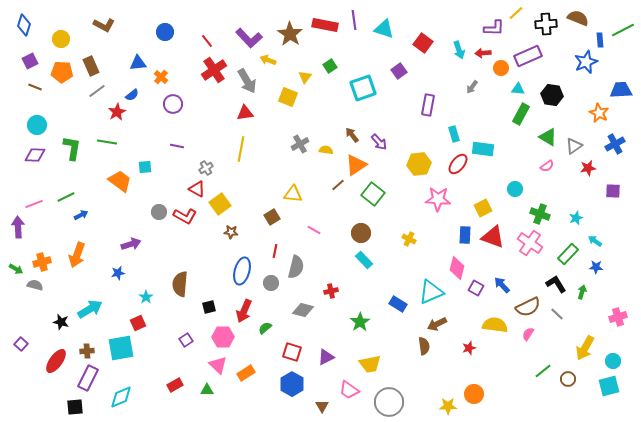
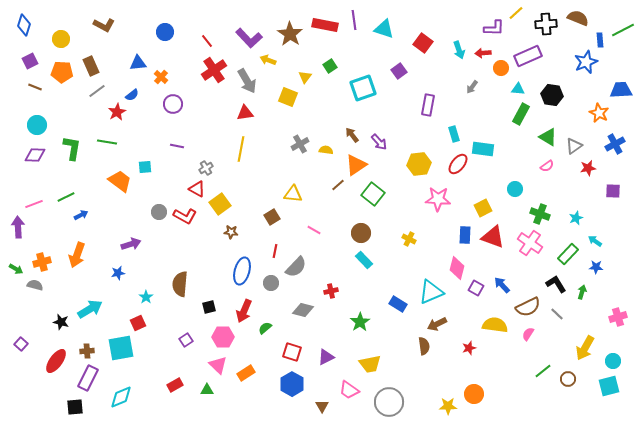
gray semicircle at (296, 267): rotated 30 degrees clockwise
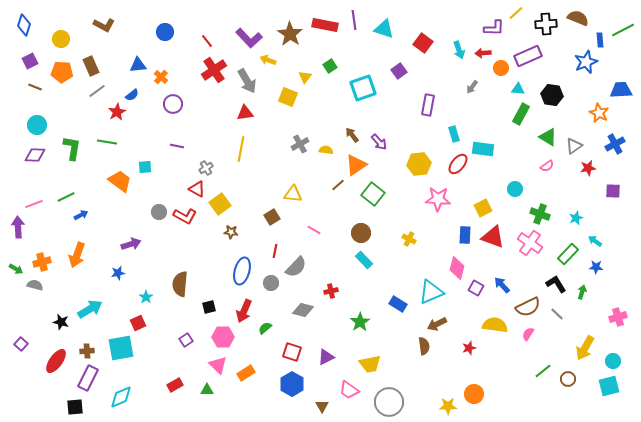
blue triangle at (138, 63): moved 2 px down
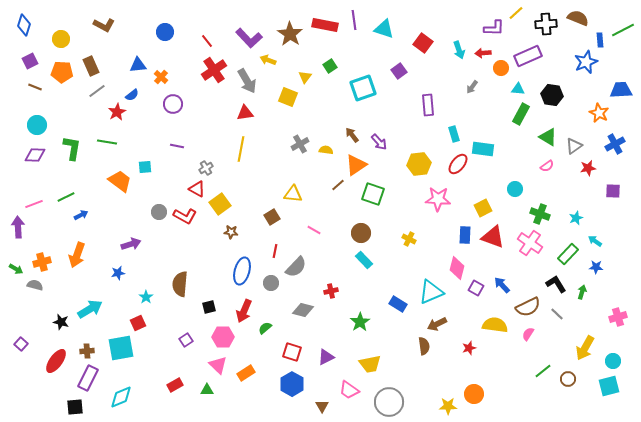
purple rectangle at (428, 105): rotated 15 degrees counterclockwise
green square at (373, 194): rotated 20 degrees counterclockwise
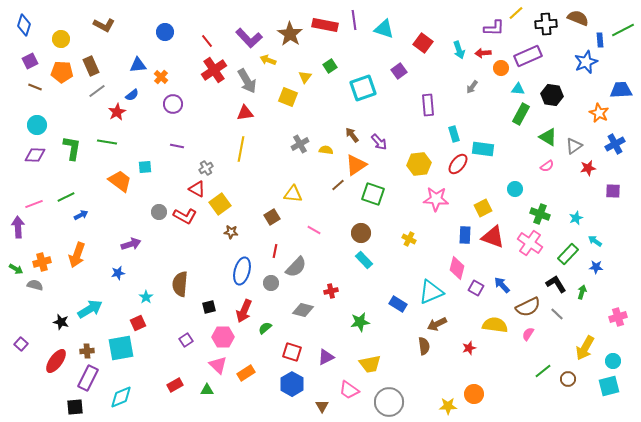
pink star at (438, 199): moved 2 px left
green star at (360, 322): rotated 24 degrees clockwise
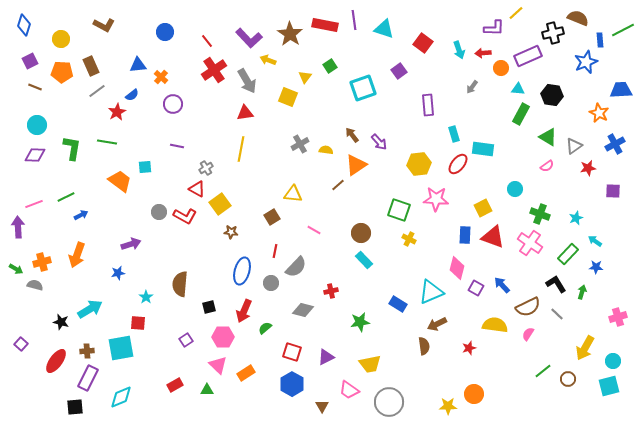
black cross at (546, 24): moved 7 px right, 9 px down; rotated 10 degrees counterclockwise
green square at (373, 194): moved 26 px right, 16 px down
red square at (138, 323): rotated 28 degrees clockwise
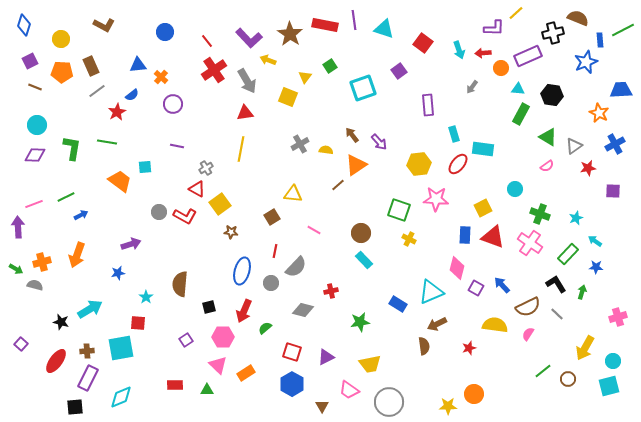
red rectangle at (175, 385): rotated 28 degrees clockwise
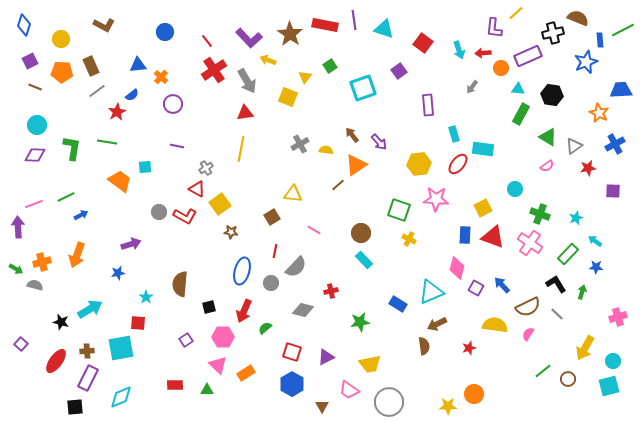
purple L-shape at (494, 28): rotated 95 degrees clockwise
